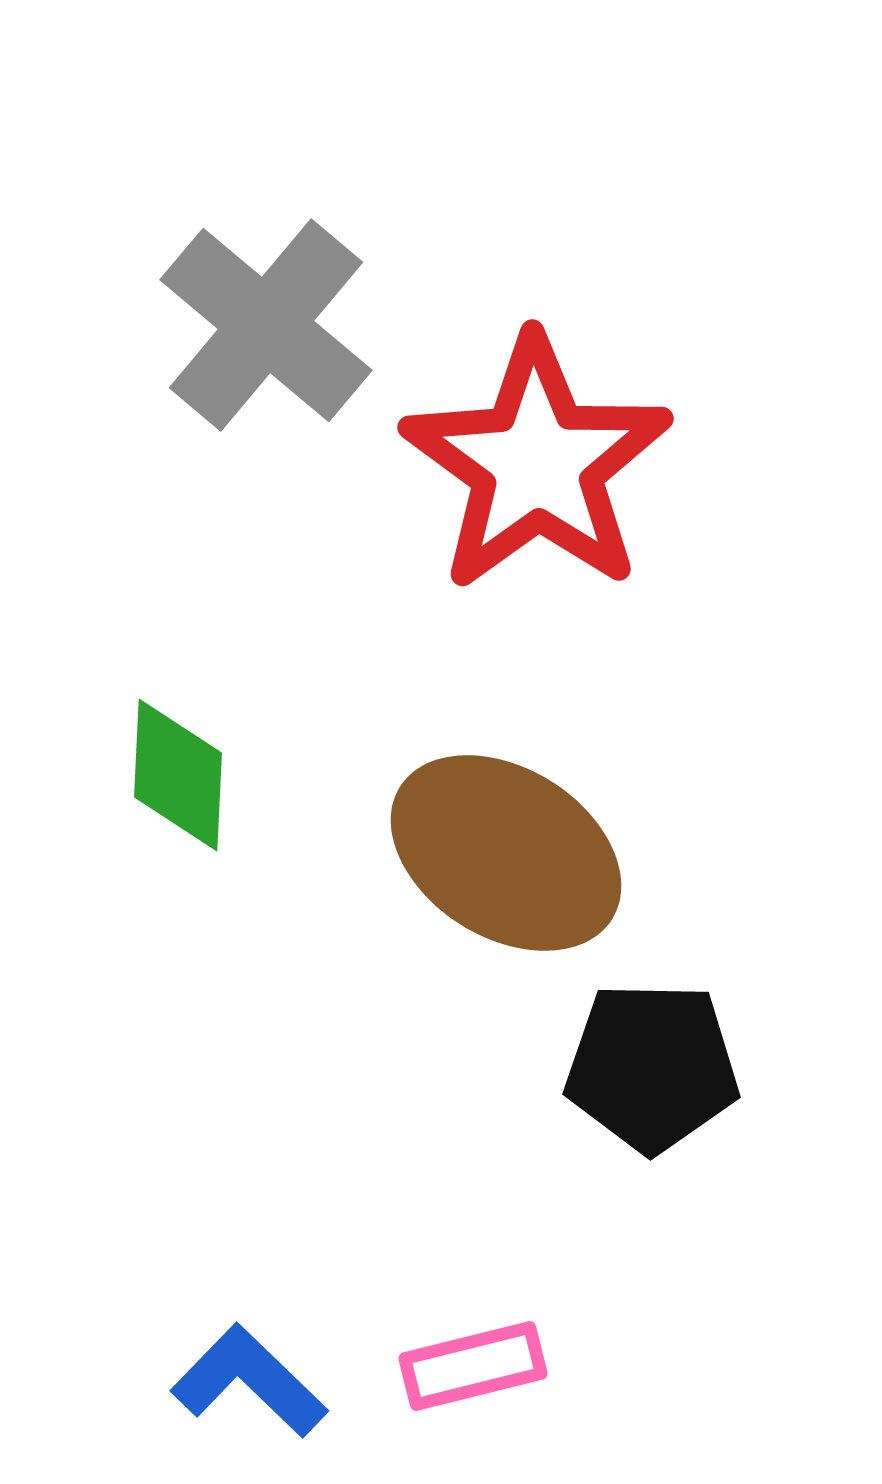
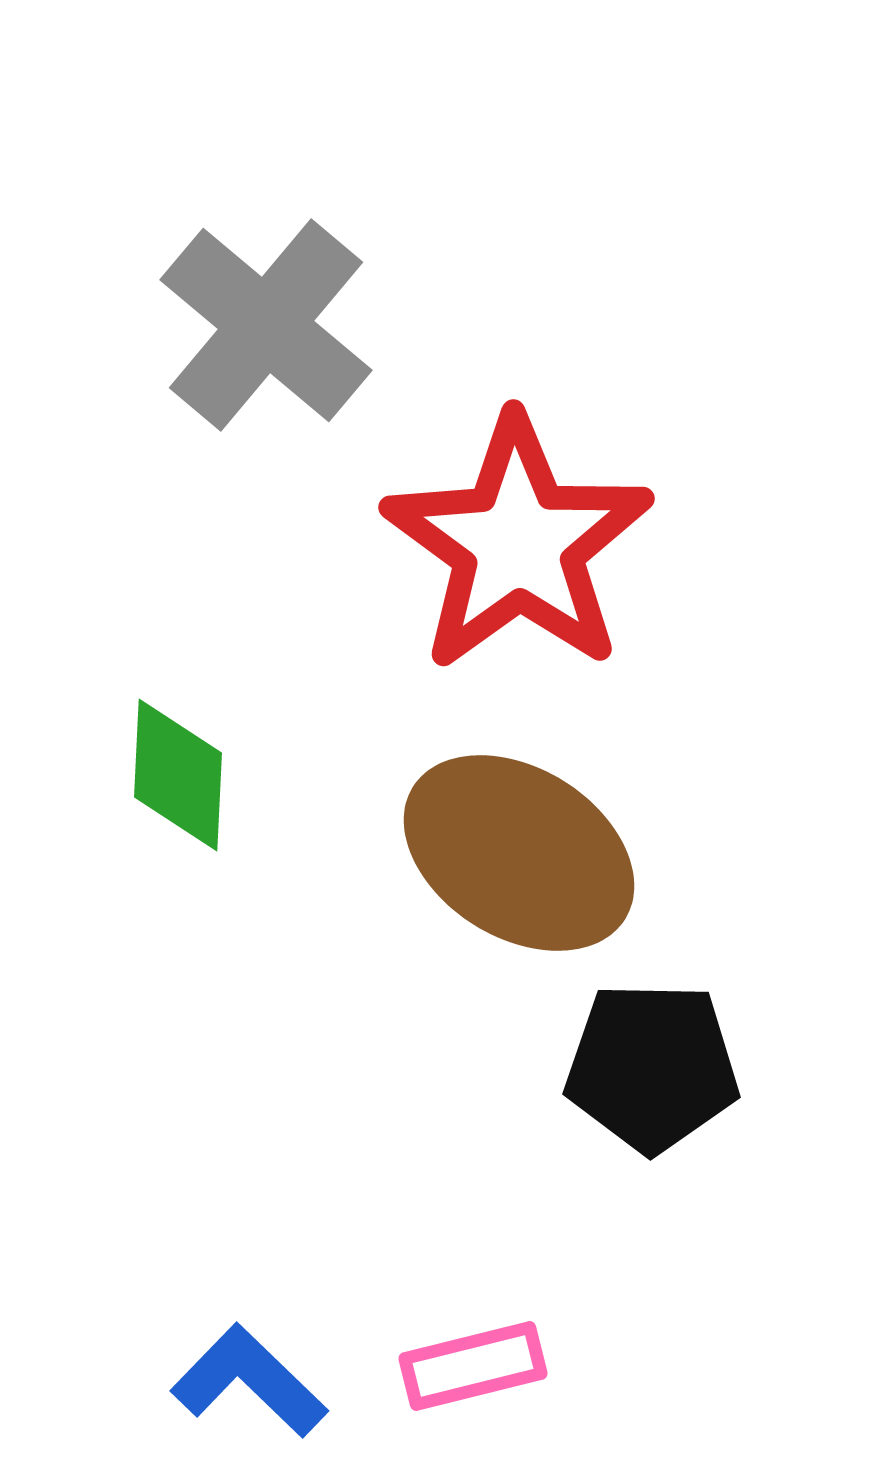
red star: moved 19 px left, 80 px down
brown ellipse: moved 13 px right
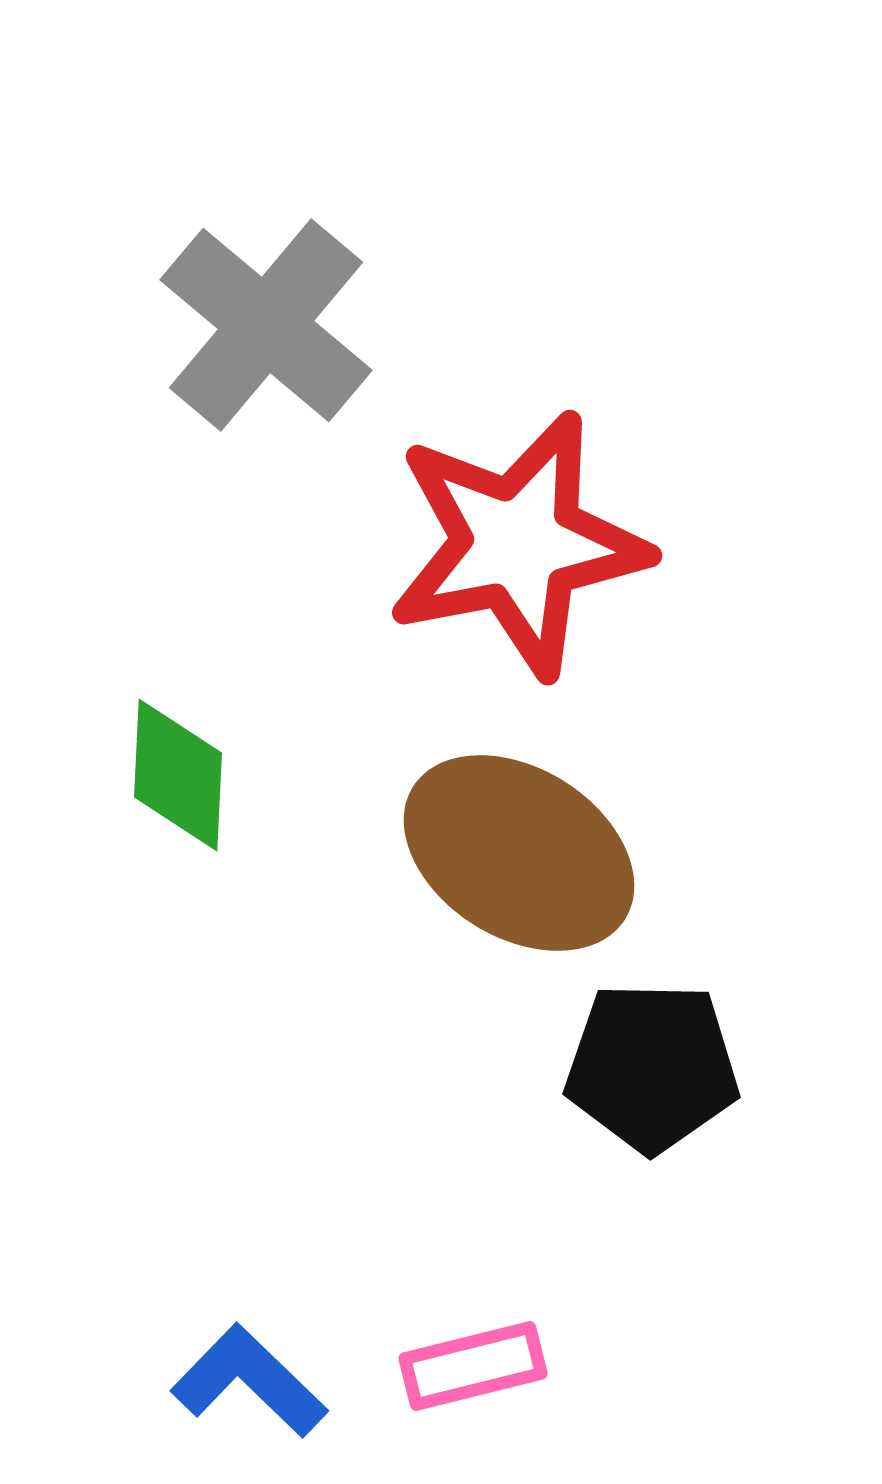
red star: rotated 25 degrees clockwise
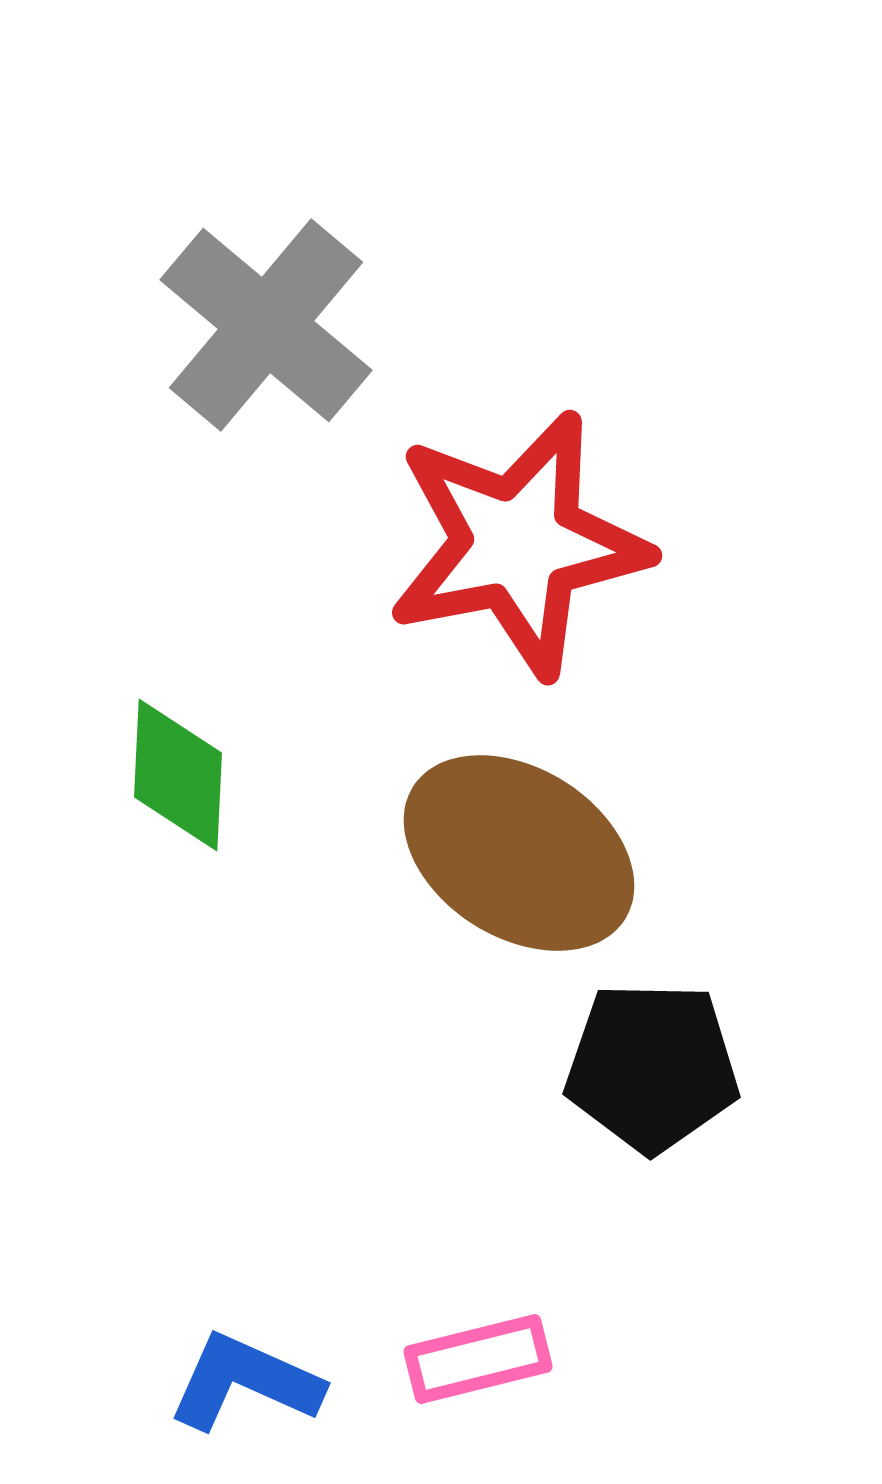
pink rectangle: moved 5 px right, 7 px up
blue L-shape: moved 4 px left, 1 px down; rotated 20 degrees counterclockwise
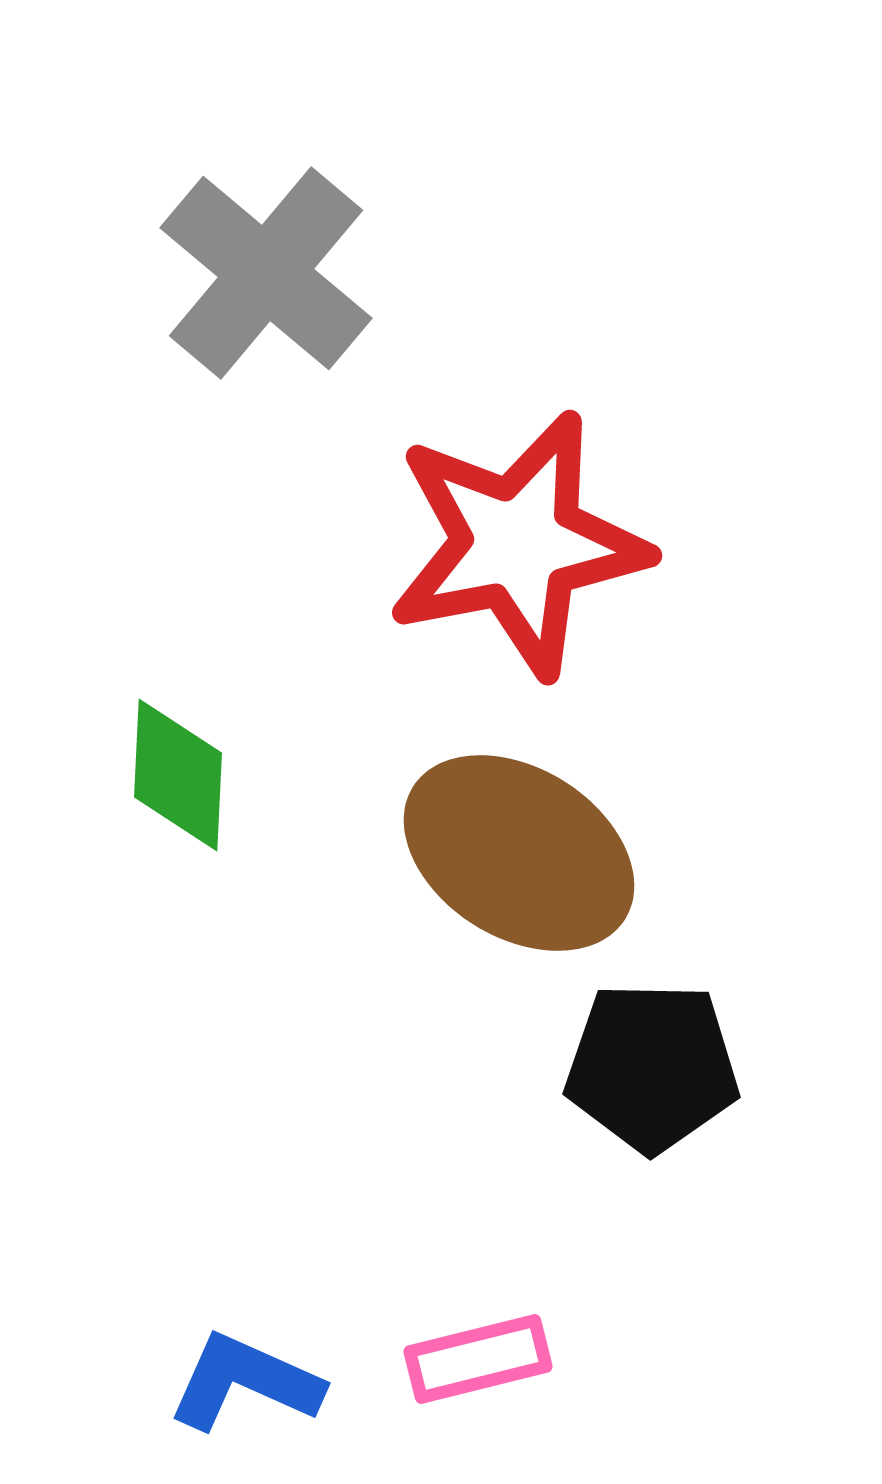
gray cross: moved 52 px up
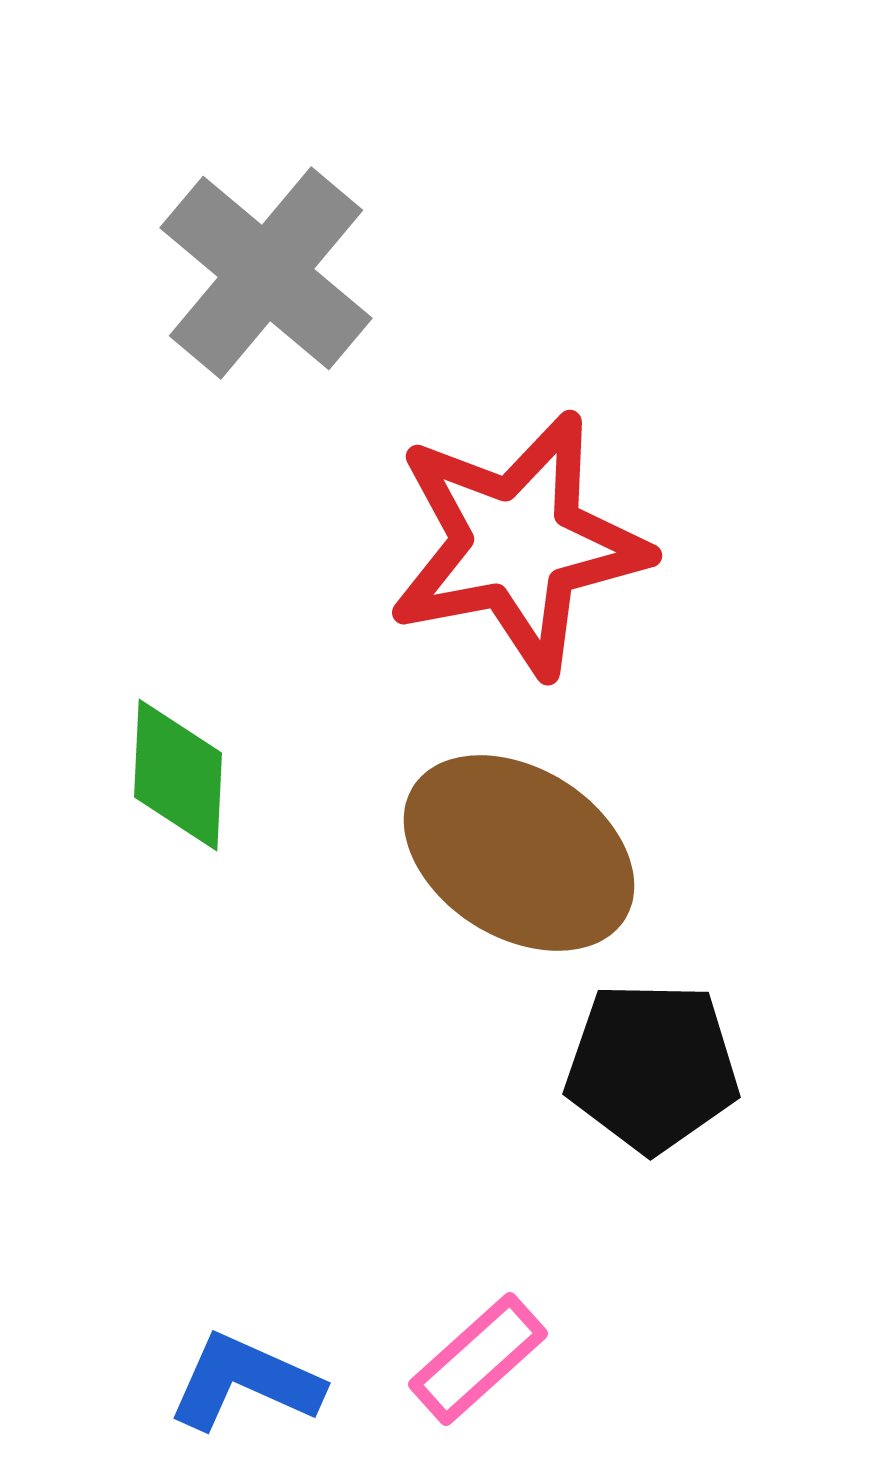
pink rectangle: rotated 28 degrees counterclockwise
